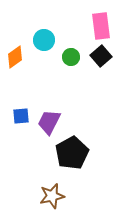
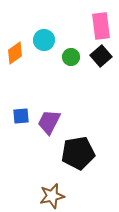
orange diamond: moved 4 px up
black pentagon: moved 6 px right; rotated 20 degrees clockwise
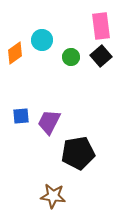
cyan circle: moved 2 px left
brown star: moved 1 px right; rotated 20 degrees clockwise
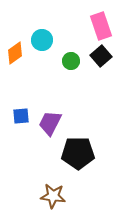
pink rectangle: rotated 12 degrees counterclockwise
green circle: moved 4 px down
purple trapezoid: moved 1 px right, 1 px down
black pentagon: rotated 8 degrees clockwise
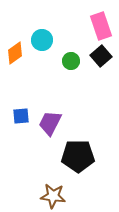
black pentagon: moved 3 px down
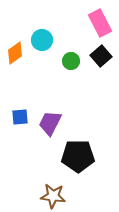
pink rectangle: moved 1 px left, 3 px up; rotated 8 degrees counterclockwise
blue square: moved 1 px left, 1 px down
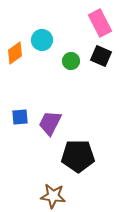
black square: rotated 25 degrees counterclockwise
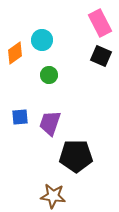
green circle: moved 22 px left, 14 px down
purple trapezoid: rotated 8 degrees counterclockwise
black pentagon: moved 2 px left
